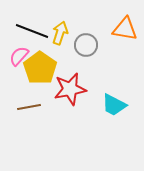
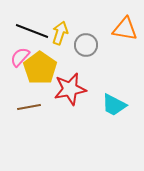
pink semicircle: moved 1 px right, 1 px down
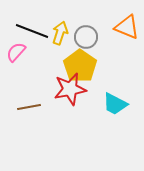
orange triangle: moved 2 px right, 2 px up; rotated 12 degrees clockwise
gray circle: moved 8 px up
pink semicircle: moved 4 px left, 5 px up
yellow pentagon: moved 40 px right, 2 px up
cyan trapezoid: moved 1 px right, 1 px up
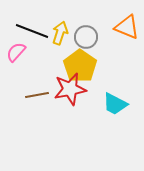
brown line: moved 8 px right, 12 px up
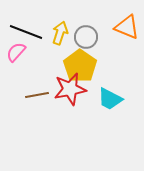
black line: moved 6 px left, 1 px down
cyan trapezoid: moved 5 px left, 5 px up
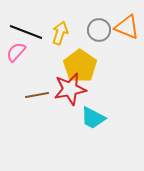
gray circle: moved 13 px right, 7 px up
cyan trapezoid: moved 17 px left, 19 px down
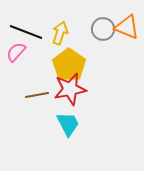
gray circle: moved 4 px right, 1 px up
yellow pentagon: moved 11 px left, 1 px up
cyan trapezoid: moved 25 px left, 6 px down; rotated 144 degrees counterclockwise
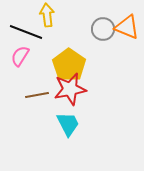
yellow arrow: moved 13 px left, 18 px up; rotated 25 degrees counterclockwise
pink semicircle: moved 4 px right, 4 px down; rotated 10 degrees counterclockwise
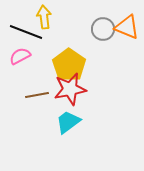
yellow arrow: moved 3 px left, 2 px down
pink semicircle: rotated 30 degrees clockwise
cyan trapezoid: moved 2 px up; rotated 100 degrees counterclockwise
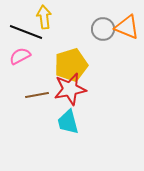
yellow pentagon: moved 2 px right; rotated 20 degrees clockwise
cyan trapezoid: rotated 68 degrees counterclockwise
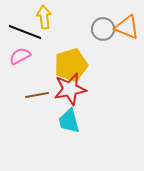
black line: moved 1 px left
cyan trapezoid: moved 1 px right, 1 px up
